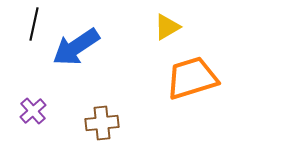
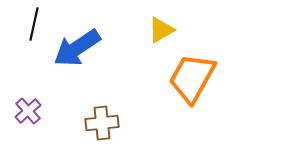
yellow triangle: moved 6 px left, 3 px down
blue arrow: moved 1 px right, 1 px down
orange trapezoid: rotated 44 degrees counterclockwise
purple cross: moved 5 px left
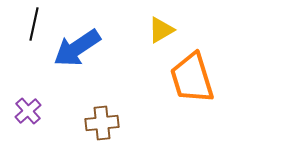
orange trapezoid: rotated 46 degrees counterclockwise
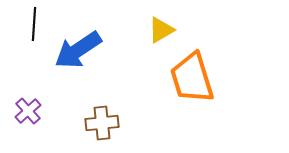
black line: rotated 8 degrees counterclockwise
blue arrow: moved 1 px right, 2 px down
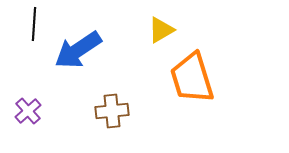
brown cross: moved 10 px right, 12 px up
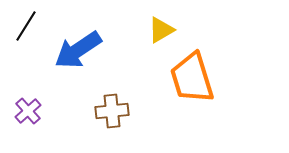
black line: moved 8 px left, 2 px down; rotated 28 degrees clockwise
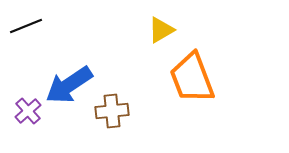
black line: rotated 36 degrees clockwise
blue arrow: moved 9 px left, 35 px down
orange trapezoid: rotated 4 degrees counterclockwise
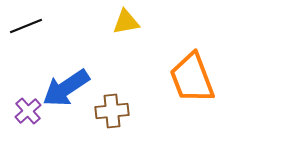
yellow triangle: moved 35 px left, 8 px up; rotated 20 degrees clockwise
blue arrow: moved 3 px left, 3 px down
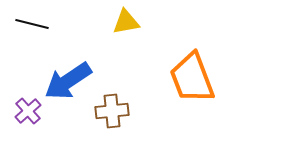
black line: moved 6 px right, 2 px up; rotated 36 degrees clockwise
blue arrow: moved 2 px right, 7 px up
